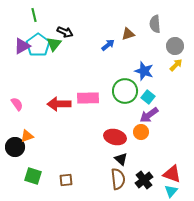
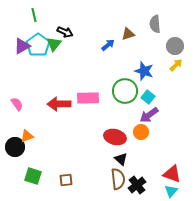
black cross: moved 7 px left, 5 px down
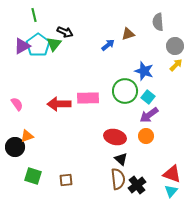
gray semicircle: moved 3 px right, 2 px up
orange circle: moved 5 px right, 4 px down
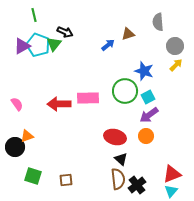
cyan pentagon: rotated 15 degrees counterclockwise
cyan square: rotated 24 degrees clockwise
red triangle: rotated 42 degrees counterclockwise
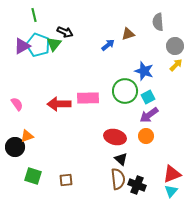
black cross: rotated 30 degrees counterclockwise
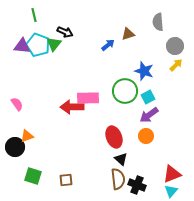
purple triangle: rotated 36 degrees clockwise
red arrow: moved 13 px right, 3 px down
red ellipse: moved 1 px left; rotated 55 degrees clockwise
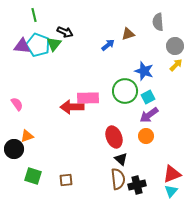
black circle: moved 1 px left, 2 px down
black cross: rotated 36 degrees counterclockwise
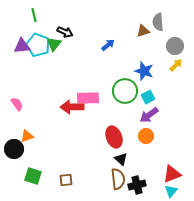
brown triangle: moved 15 px right, 3 px up
purple triangle: rotated 12 degrees counterclockwise
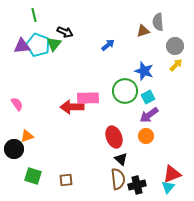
cyan triangle: moved 3 px left, 4 px up
